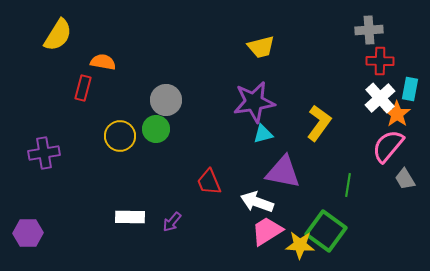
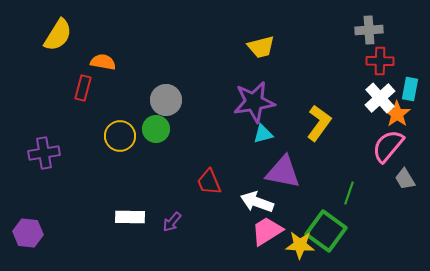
green line: moved 1 px right, 8 px down; rotated 10 degrees clockwise
purple hexagon: rotated 8 degrees clockwise
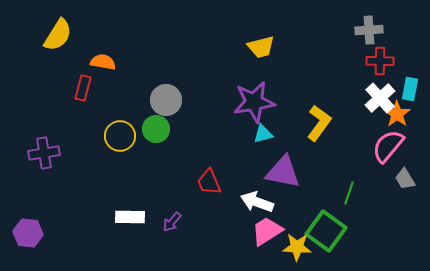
yellow star: moved 3 px left, 2 px down
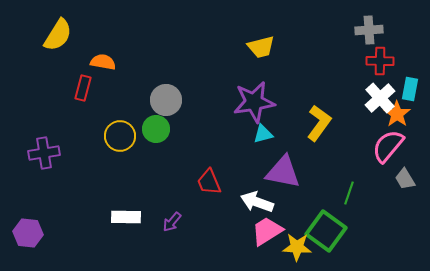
white rectangle: moved 4 px left
